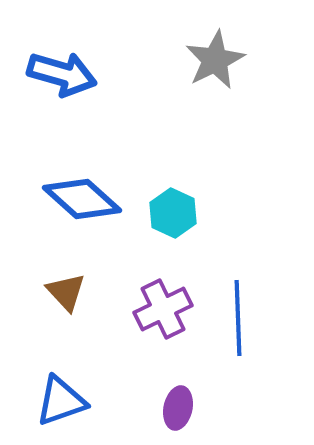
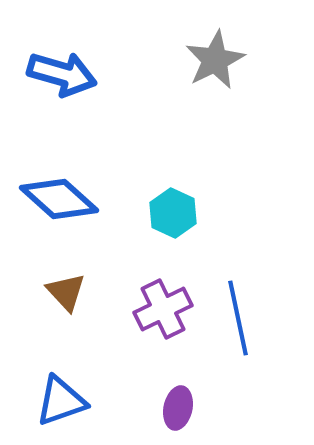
blue diamond: moved 23 px left
blue line: rotated 10 degrees counterclockwise
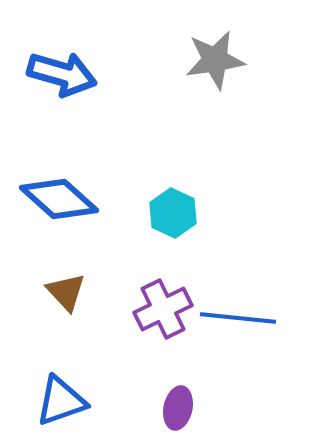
gray star: rotated 18 degrees clockwise
blue line: rotated 72 degrees counterclockwise
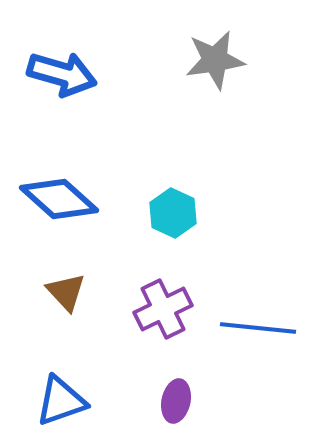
blue line: moved 20 px right, 10 px down
purple ellipse: moved 2 px left, 7 px up
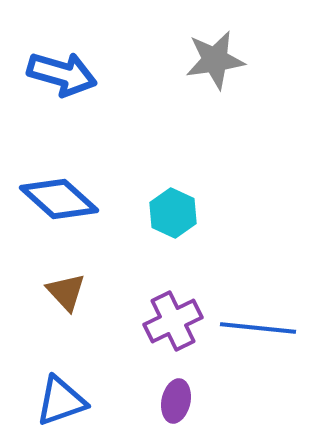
purple cross: moved 10 px right, 12 px down
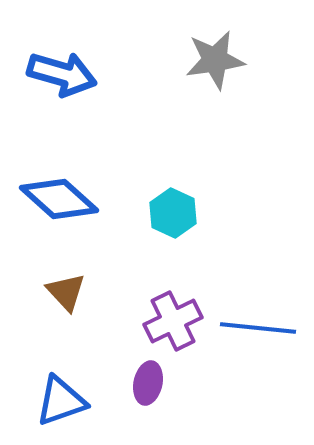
purple ellipse: moved 28 px left, 18 px up
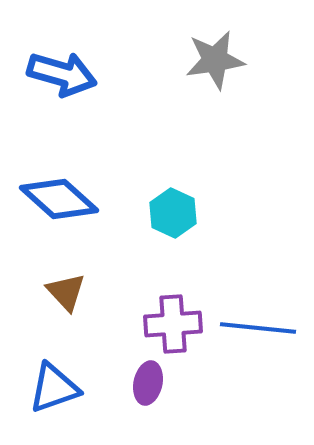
purple cross: moved 3 px down; rotated 22 degrees clockwise
blue triangle: moved 7 px left, 13 px up
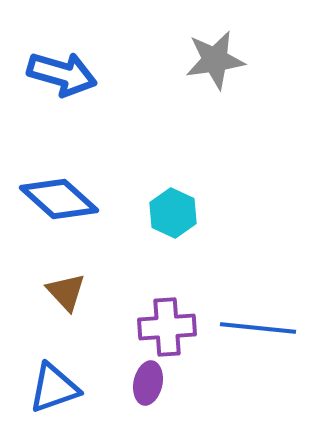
purple cross: moved 6 px left, 3 px down
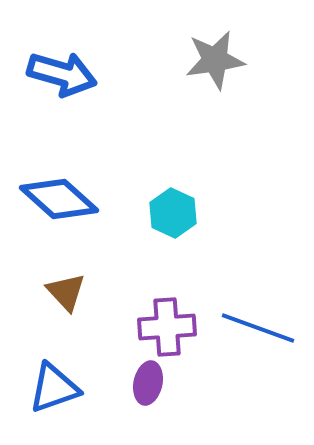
blue line: rotated 14 degrees clockwise
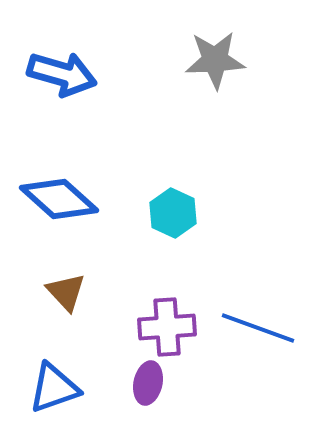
gray star: rotated 6 degrees clockwise
